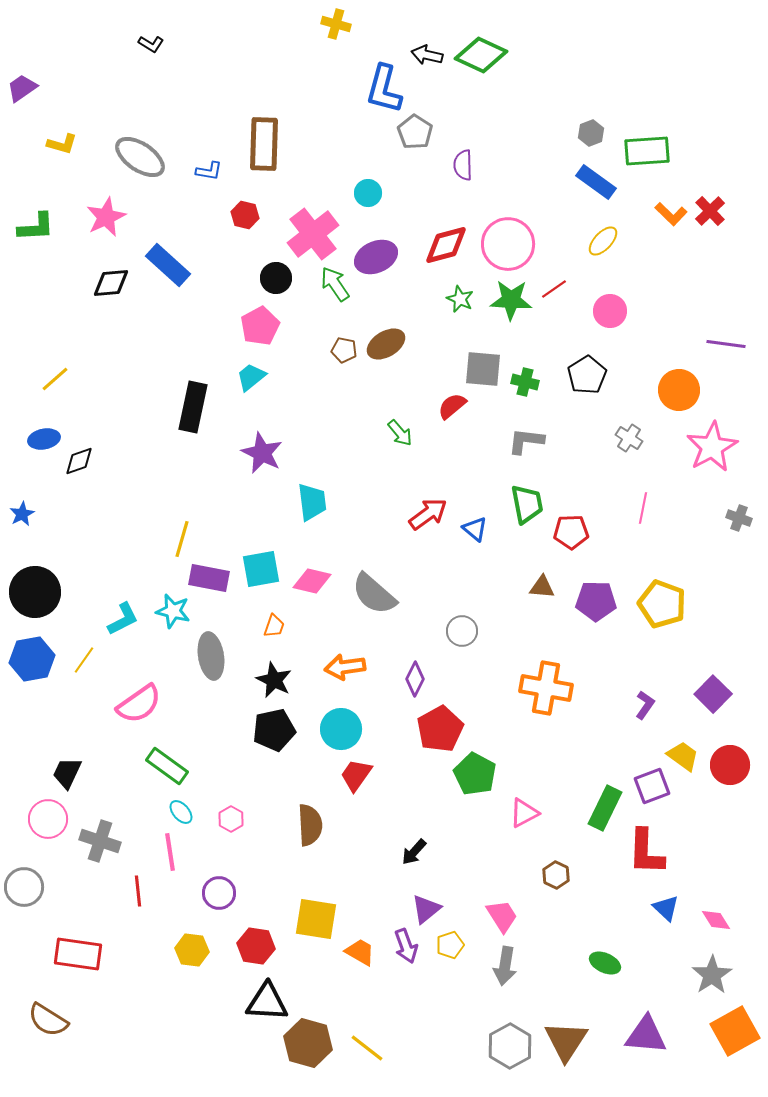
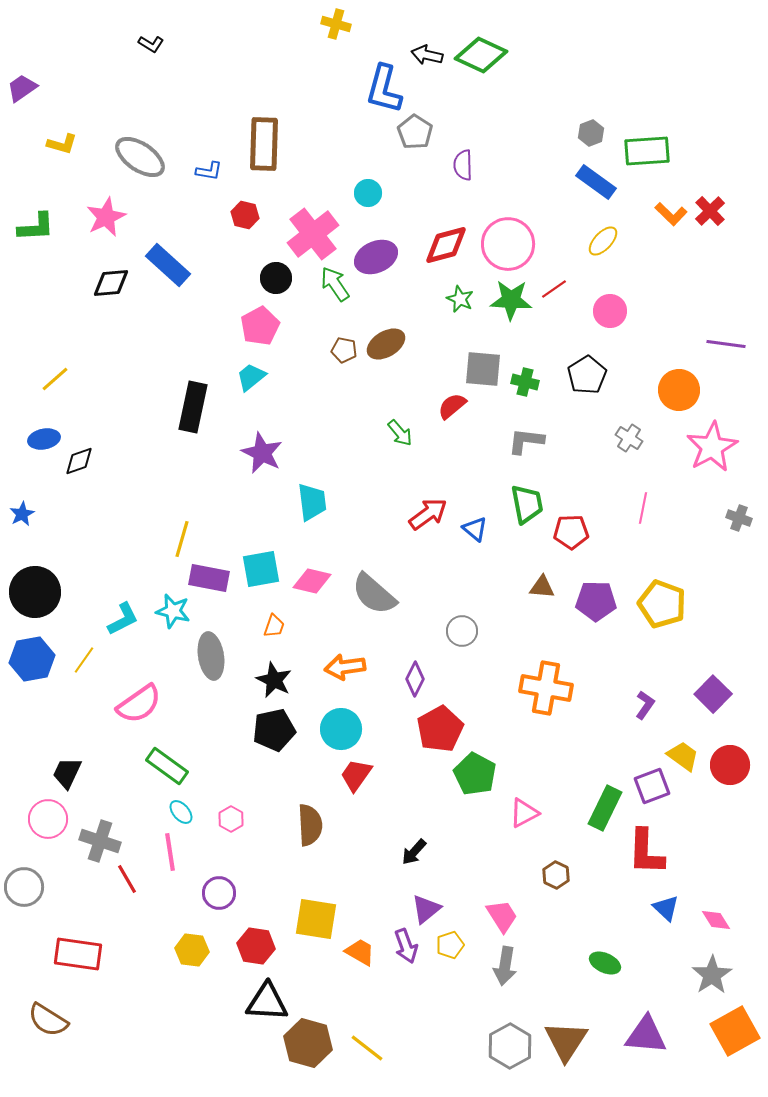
red line at (138, 891): moved 11 px left, 12 px up; rotated 24 degrees counterclockwise
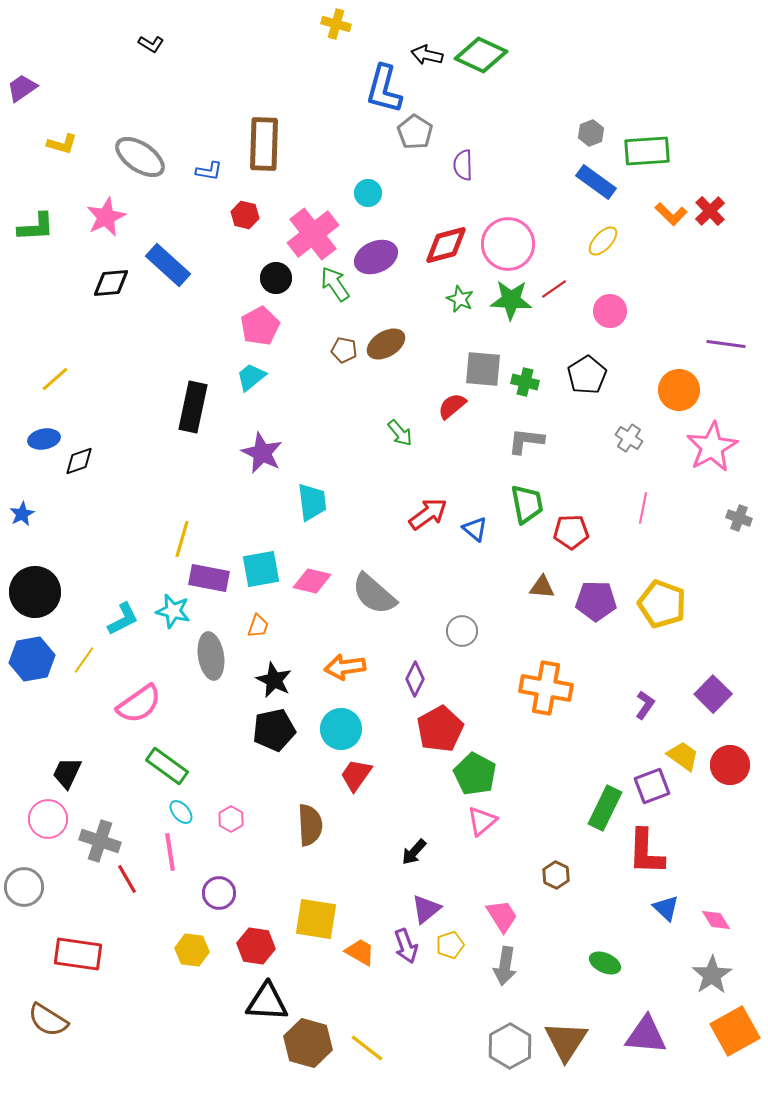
orange trapezoid at (274, 626): moved 16 px left
pink triangle at (524, 813): moved 42 px left, 8 px down; rotated 12 degrees counterclockwise
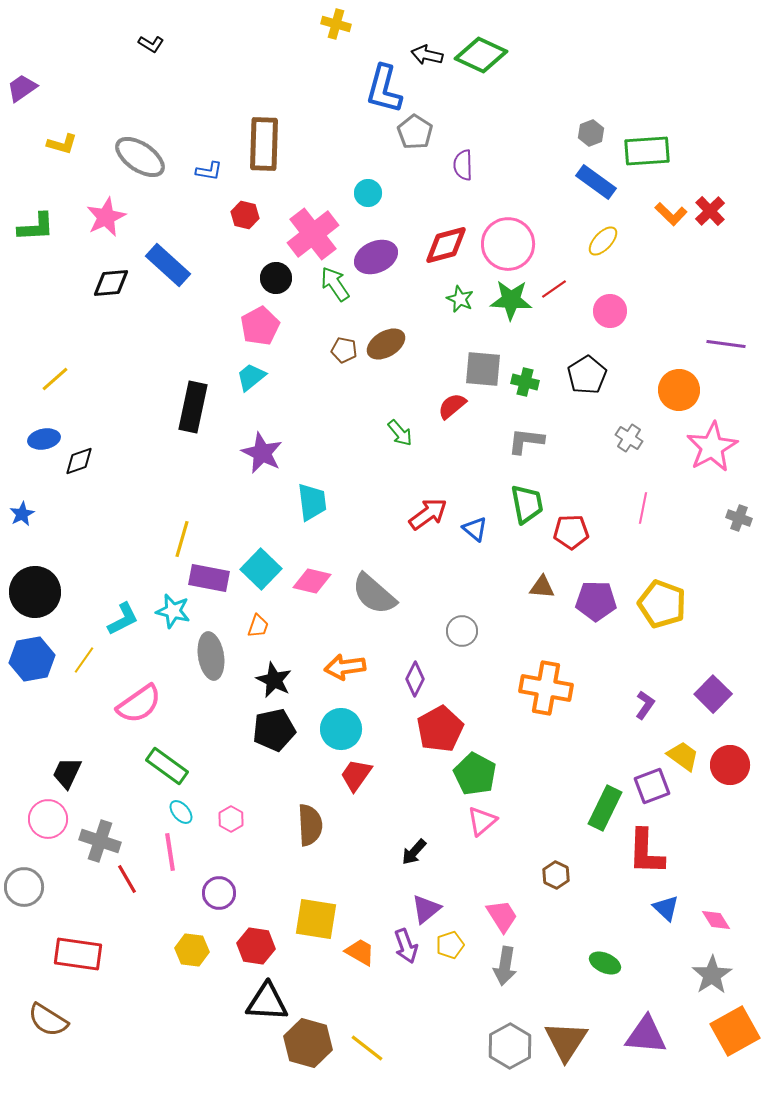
cyan square at (261, 569): rotated 36 degrees counterclockwise
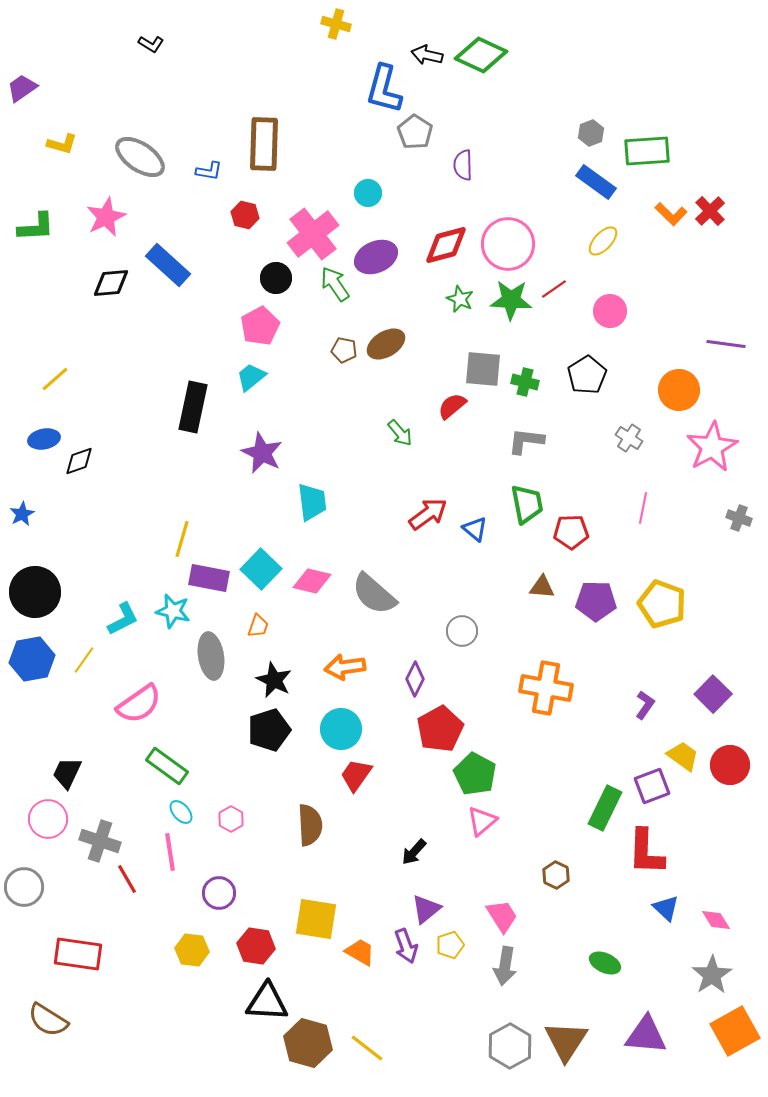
black pentagon at (274, 730): moved 5 px left; rotated 6 degrees counterclockwise
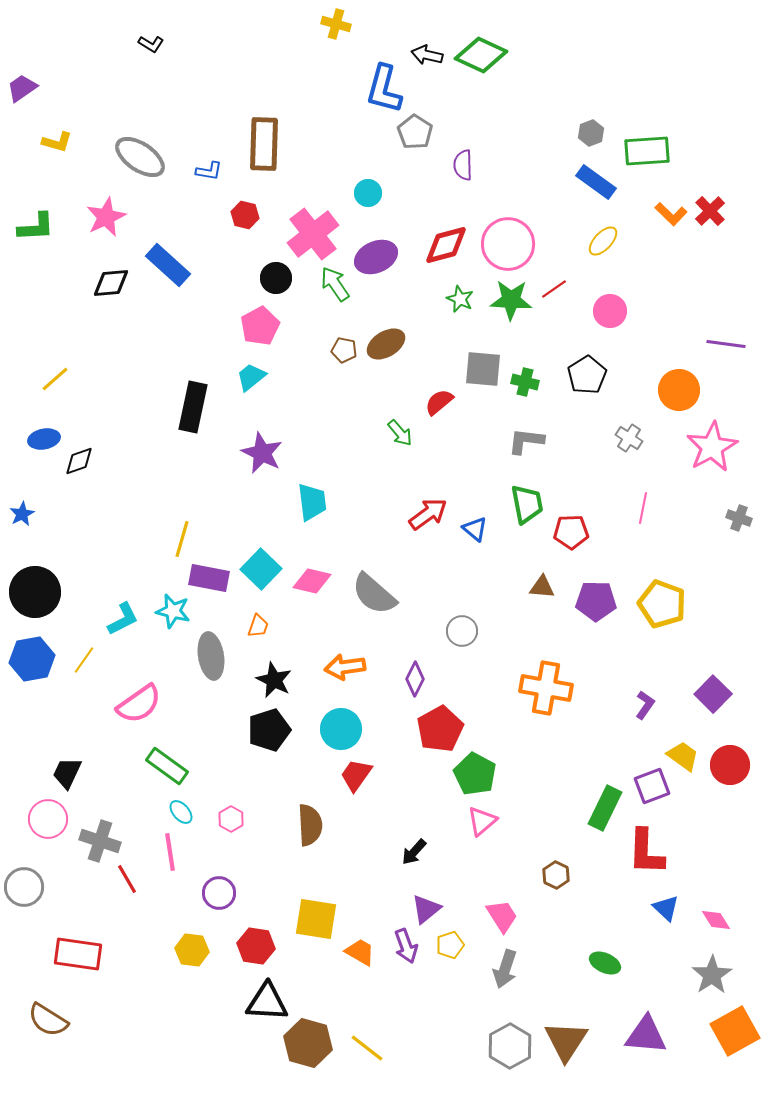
yellow L-shape at (62, 144): moved 5 px left, 2 px up
red semicircle at (452, 406): moved 13 px left, 4 px up
gray arrow at (505, 966): moved 3 px down; rotated 9 degrees clockwise
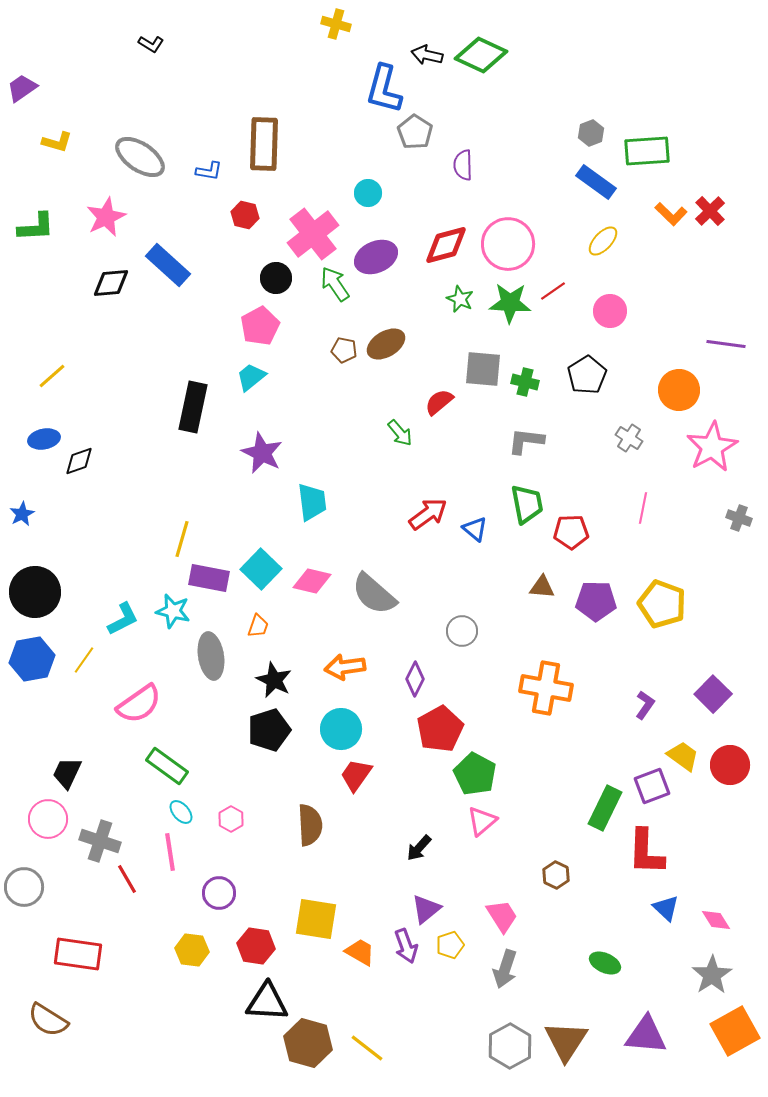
red line at (554, 289): moved 1 px left, 2 px down
green star at (511, 300): moved 1 px left, 3 px down
yellow line at (55, 379): moved 3 px left, 3 px up
black arrow at (414, 852): moved 5 px right, 4 px up
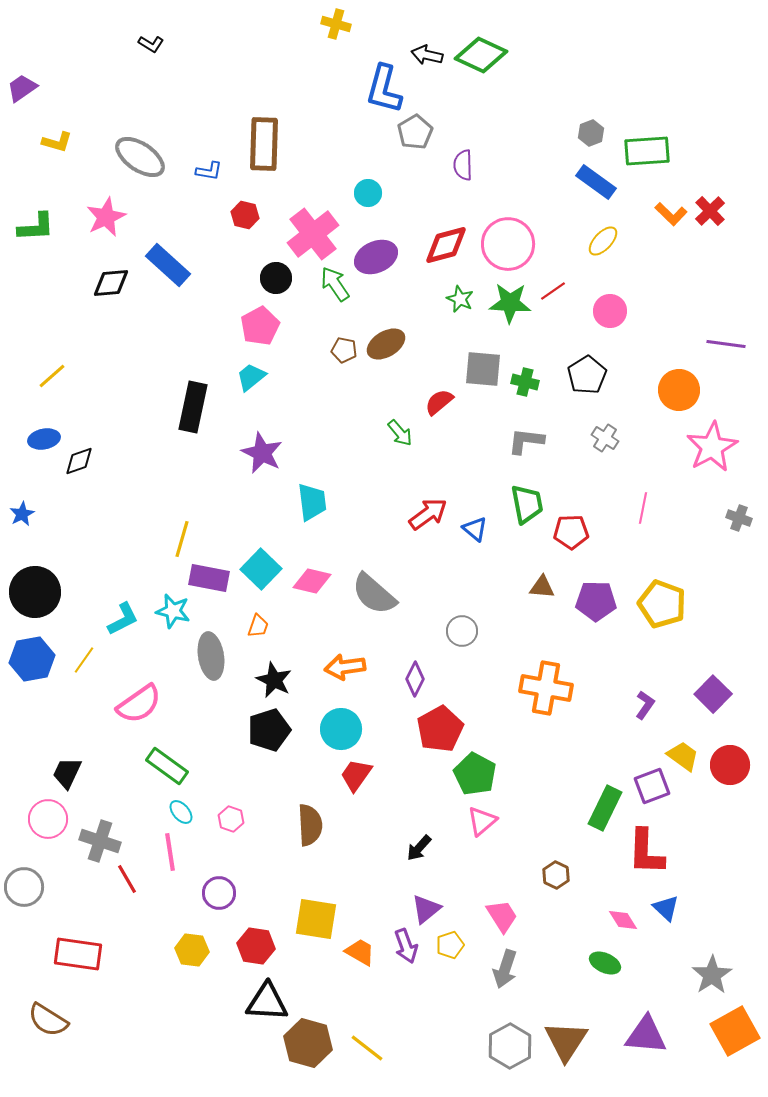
gray pentagon at (415, 132): rotated 8 degrees clockwise
gray cross at (629, 438): moved 24 px left
pink hexagon at (231, 819): rotated 10 degrees counterclockwise
pink diamond at (716, 920): moved 93 px left
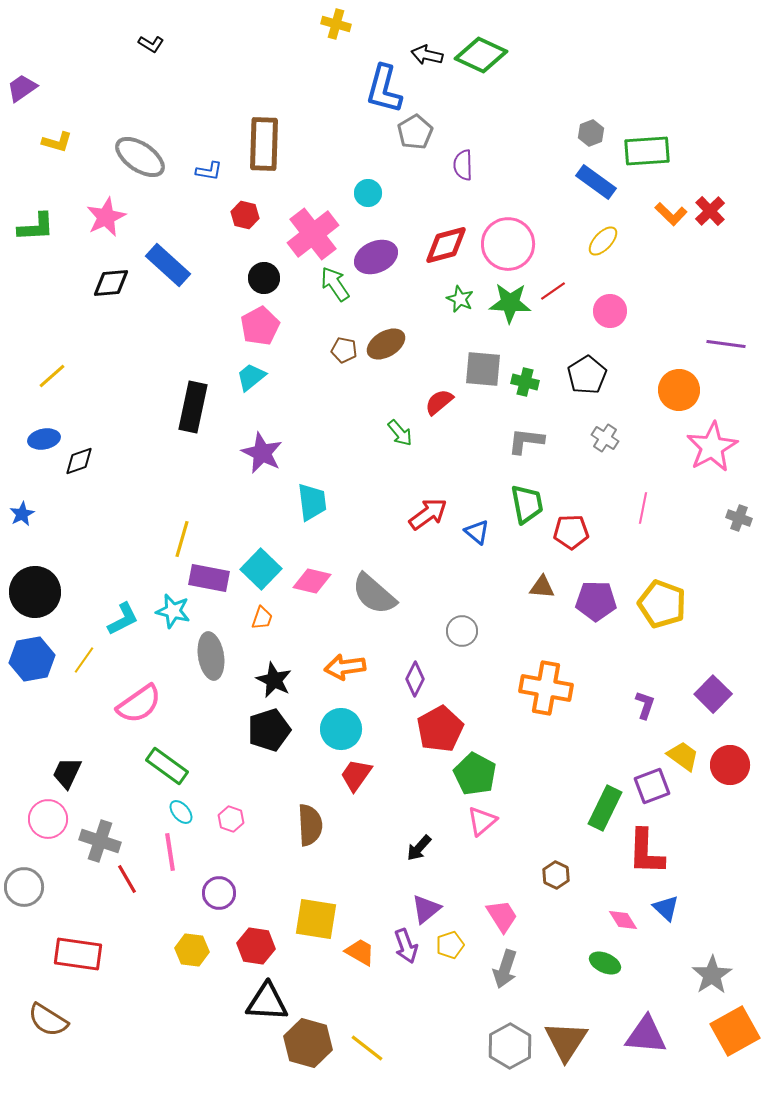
black circle at (276, 278): moved 12 px left
blue triangle at (475, 529): moved 2 px right, 3 px down
orange trapezoid at (258, 626): moved 4 px right, 8 px up
purple L-shape at (645, 705): rotated 16 degrees counterclockwise
